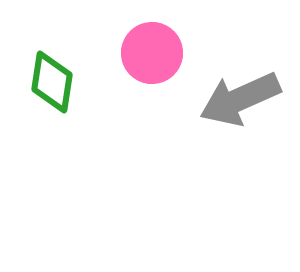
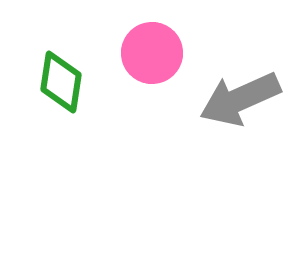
green diamond: moved 9 px right
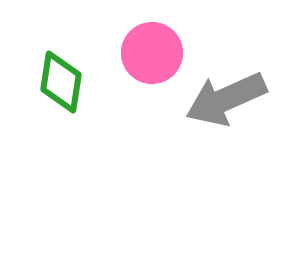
gray arrow: moved 14 px left
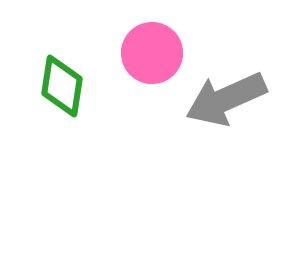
green diamond: moved 1 px right, 4 px down
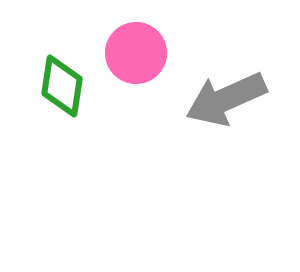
pink circle: moved 16 px left
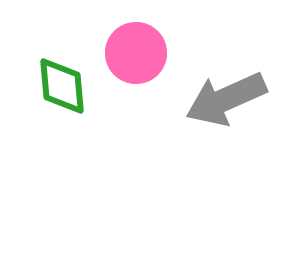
green diamond: rotated 14 degrees counterclockwise
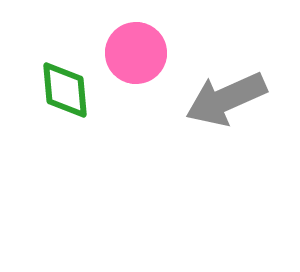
green diamond: moved 3 px right, 4 px down
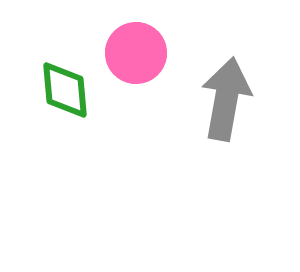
gray arrow: rotated 124 degrees clockwise
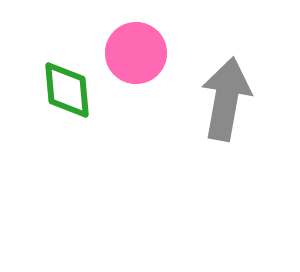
green diamond: moved 2 px right
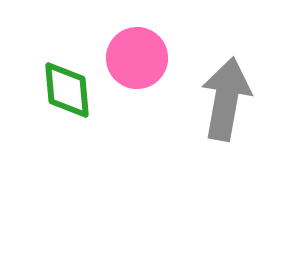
pink circle: moved 1 px right, 5 px down
